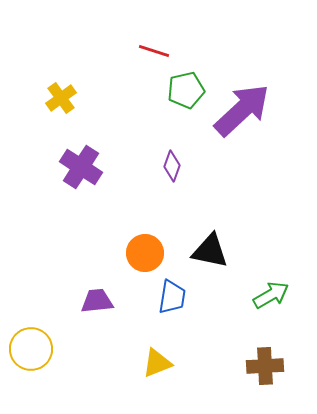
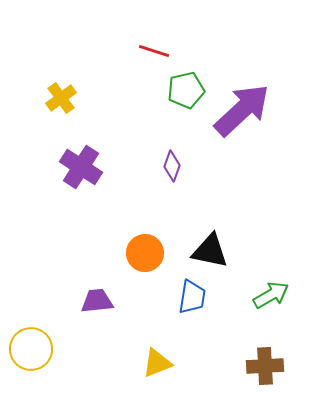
blue trapezoid: moved 20 px right
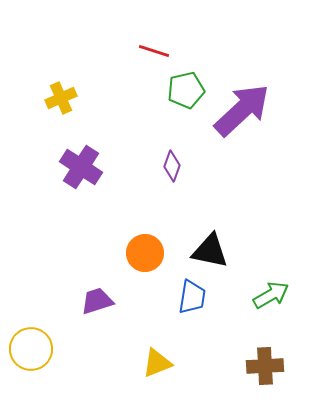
yellow cross: rotated 12 degrees clockwise
purple trapezoid: rotated 12 degrees counterclockwise
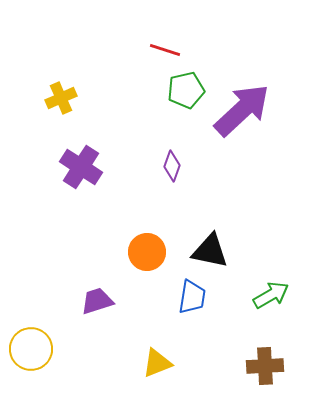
red line: moved 11 px right, 1 px up
orange circle: moved 2 px right, 1 px up
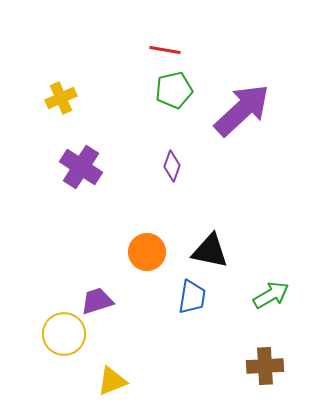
red line: rotated 8 degrees counterclockwise
green pentagon: moved 12 px left
yellow circle: moved 33 px right, 15 px up
yellow triangle: moved 45 px left, 18 px down
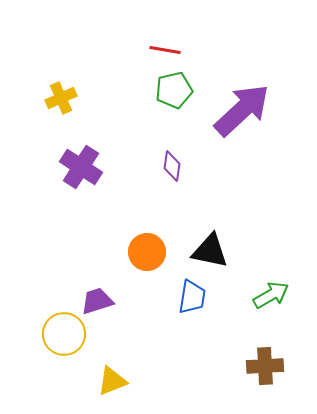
purple diamond: rotated 12 degrees counterclockwise
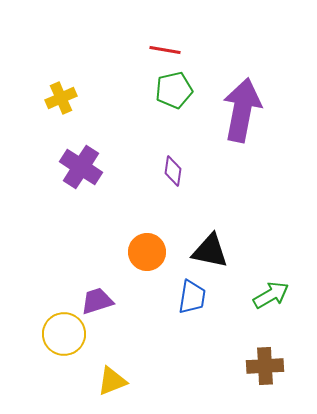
purple arrow: rotated 36 degrees counterclockwise
purple diamond: moved 1 px right, 5 px down
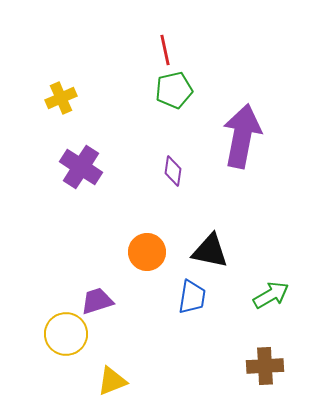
red line: rotated 68 degrees clockwise
purple arrow: moved 26 px down
yellow circle: moved 2 px right
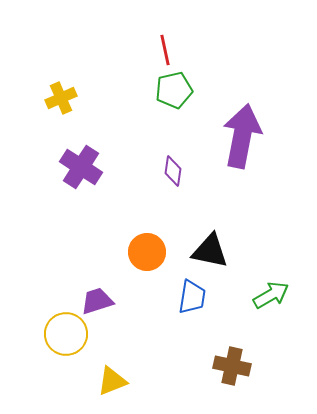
brown cross: moved 33 px left; rotated 15 degrees clockwise
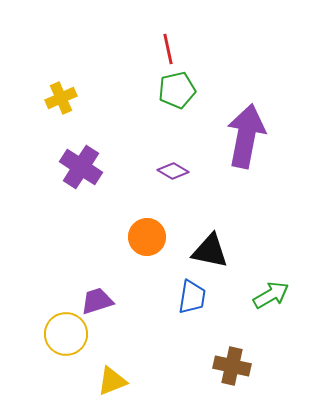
red line: moved 3 px right, 1 px up
green pentagon: moved 3 px right
purple arrow: moved 4 px right
purple diamond: rotated 68 degrees counterclockwise
orange circle: moved 15 px up
